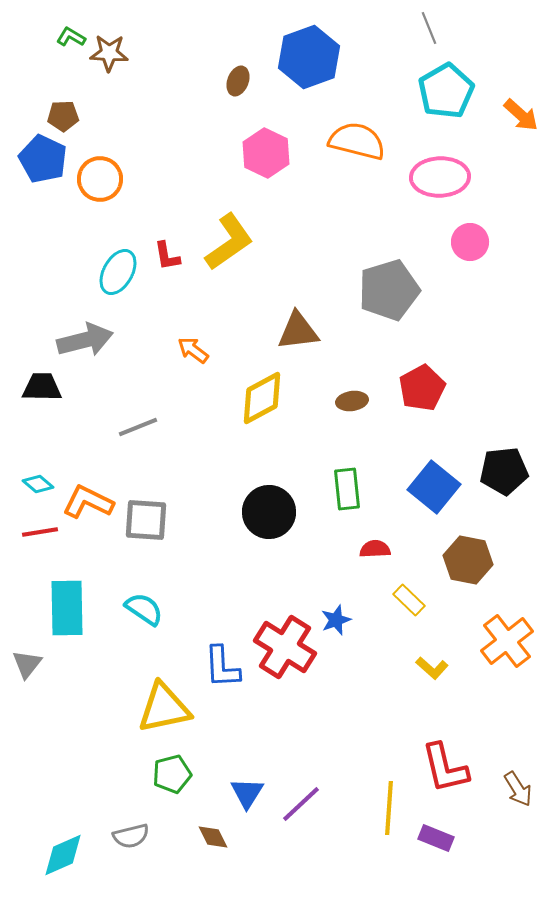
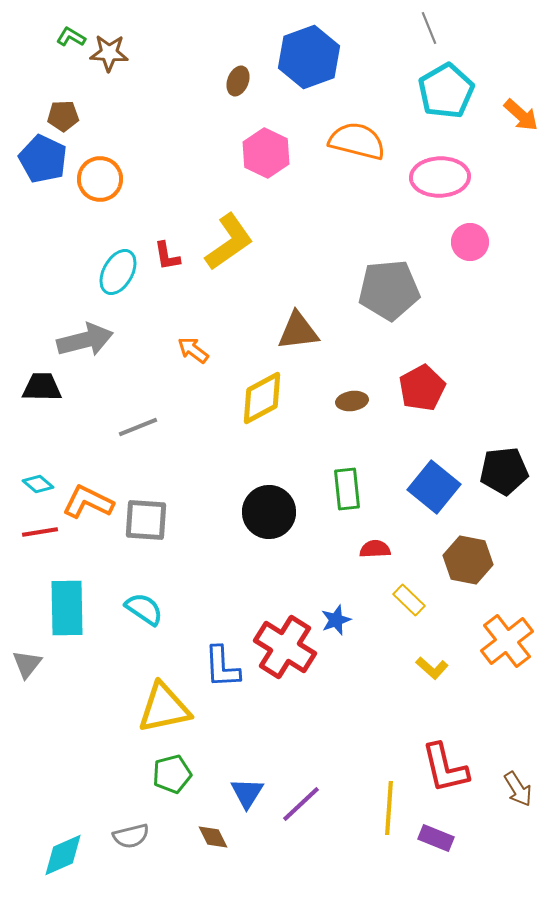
gray pentagon at (389, 290): rotated 12 degrees clockwise
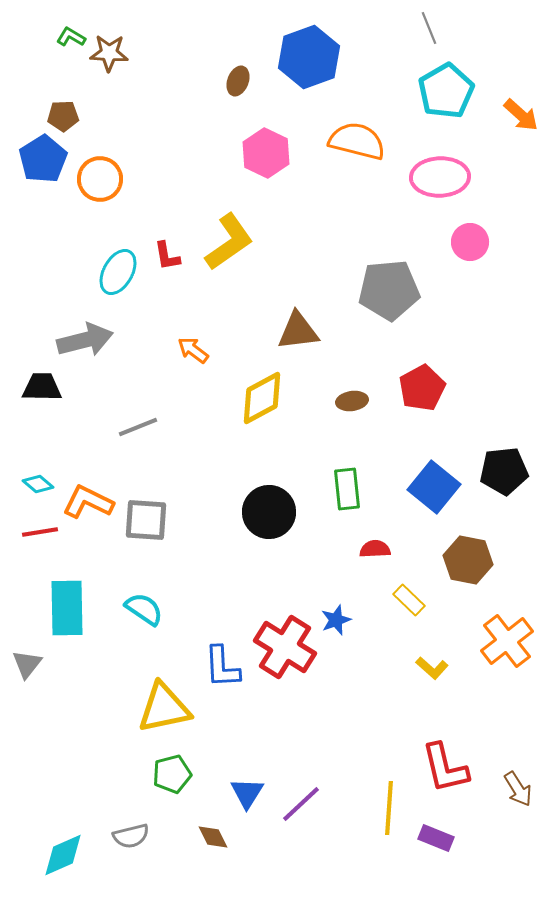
blue pentagon at (43, 159): rotated 15 degrees clockwise
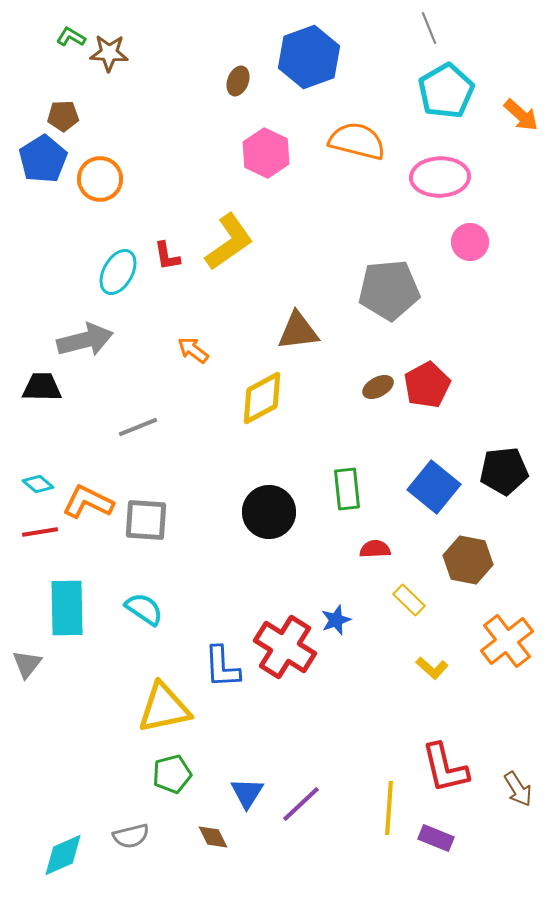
red pentagon at (422, 388): moved 5 px right, 3 px up
brown ellipse at (352, 401): moved 26 px right, 14 px up; rotated 20 degrees counterclockwise
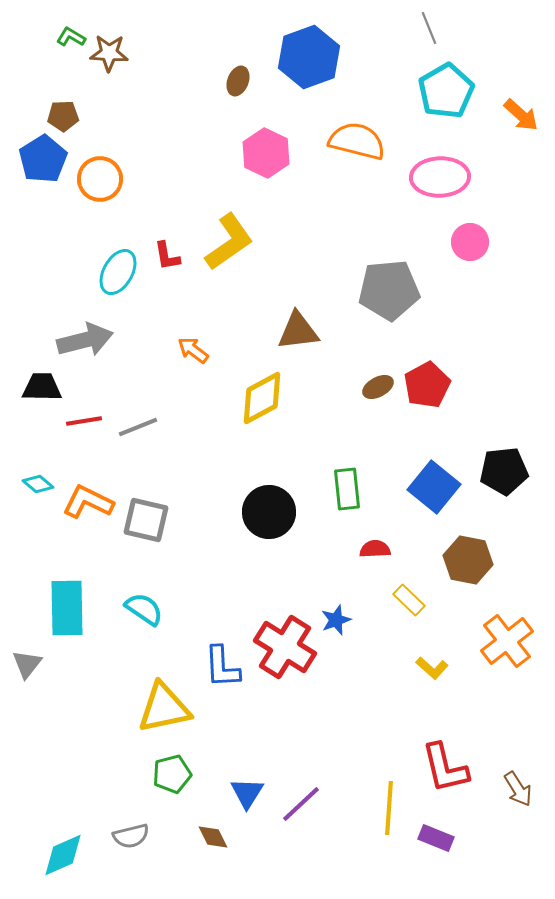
gray square at (146, 520): rotated 9 degrees clockwise
red line at (40, 532): moved 44 px right, 111 px up
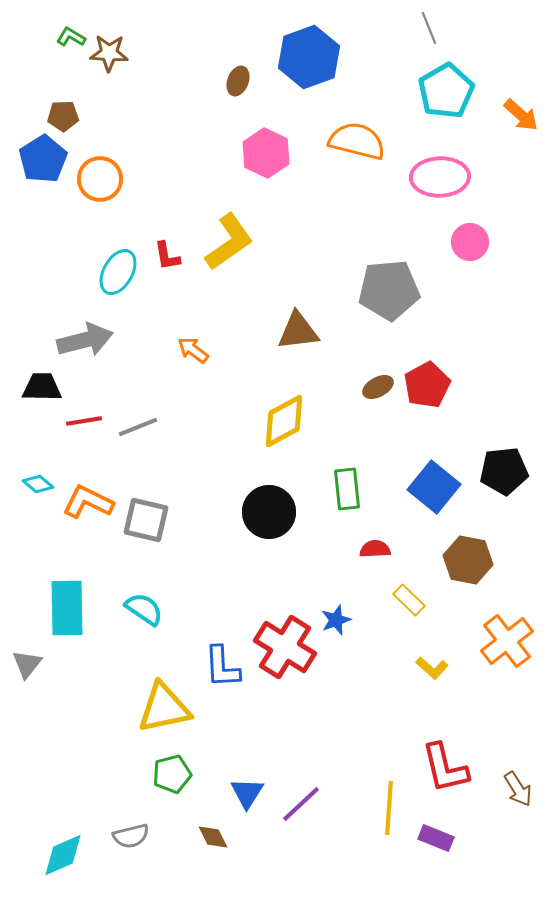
yellow diamond at (262, 398): moved 22 px right, 23 px down
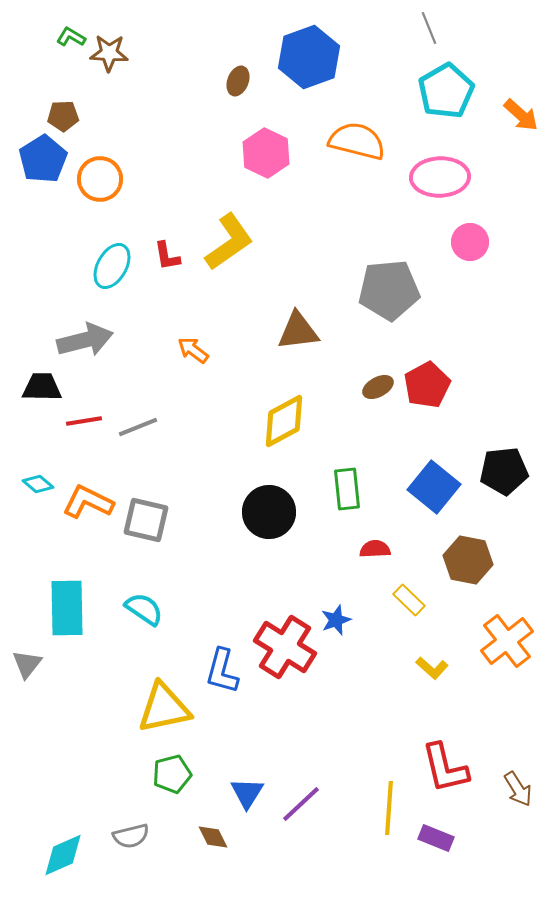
cyan ellipse at (118, 272): moved 6 px left, 6 px up
blue L-shape at (222, 667): moved 4 px down; rotated 18 degrees clockwise
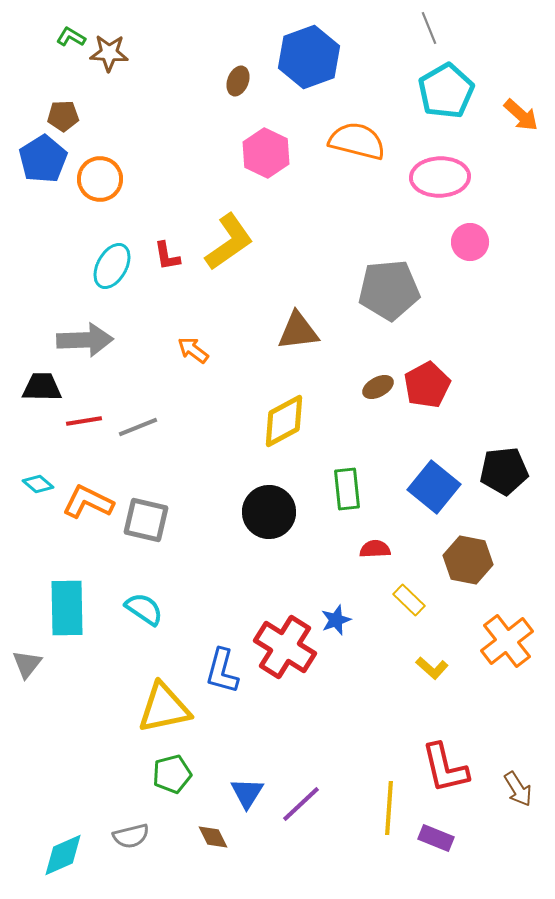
gray arrow at (85, 340): rotated 12 degrees clockwise
